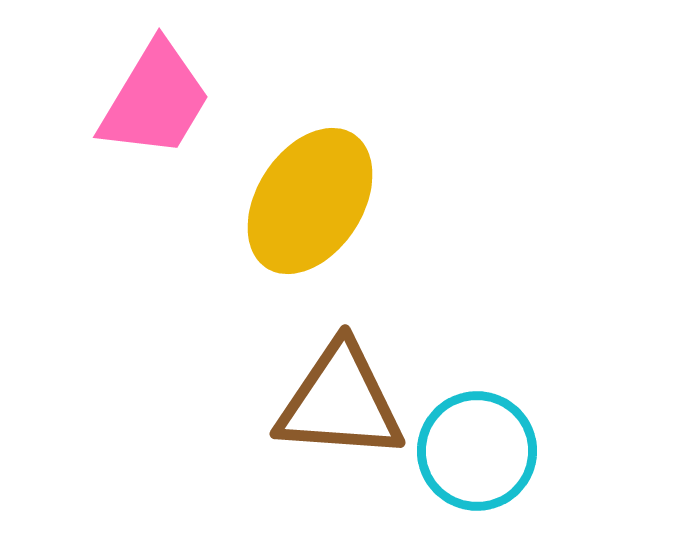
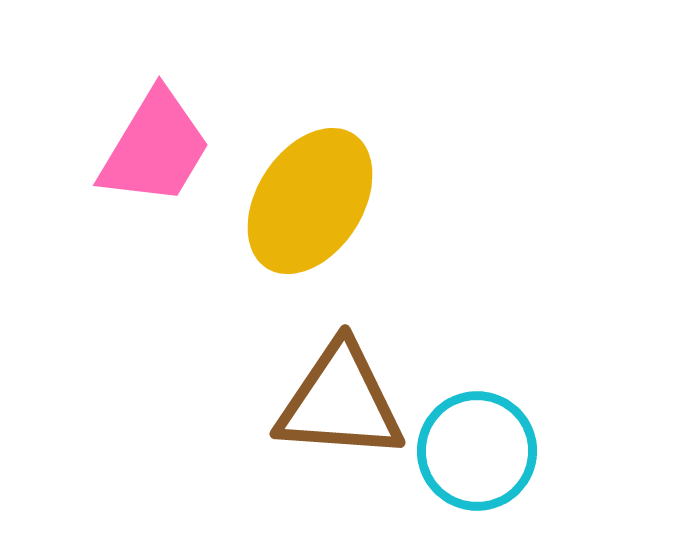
pink trapezoid: moved 48 px down
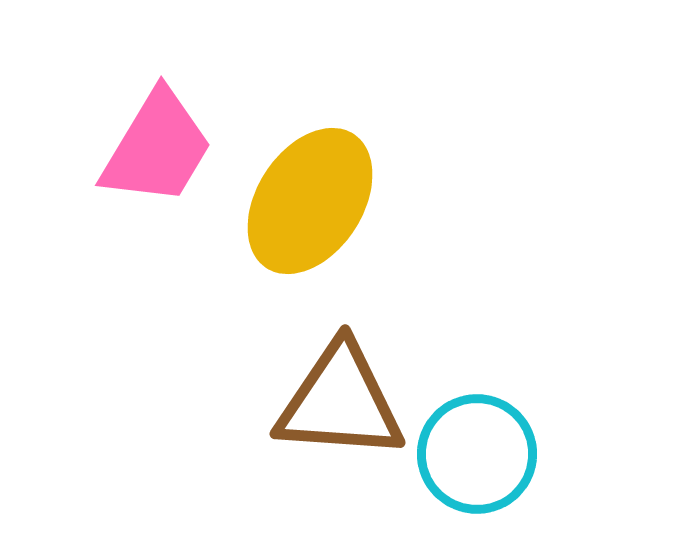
pink trapezoid: moved 2 px right
cyan circle: moved 3 px down
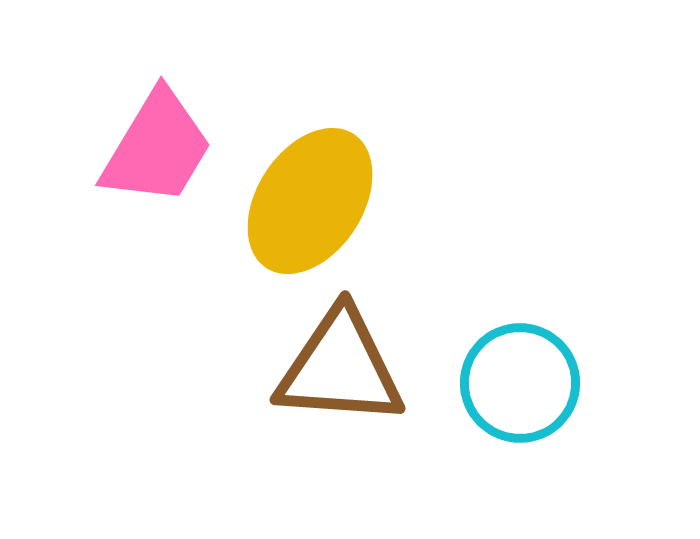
brown triangle: moved 34 px up
cyan circle: moved 43 px right, 71 px up
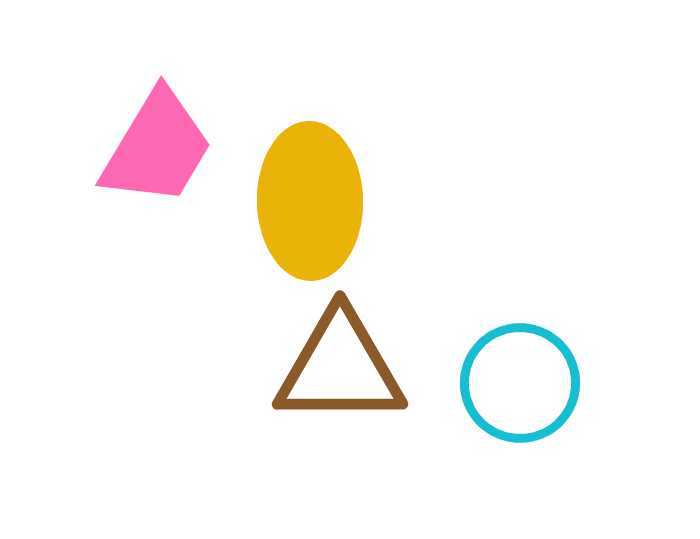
yellow ellipse: rotated 34 degrees counterclockwise
brown triangle: rotated 4 degrees counterclockwise
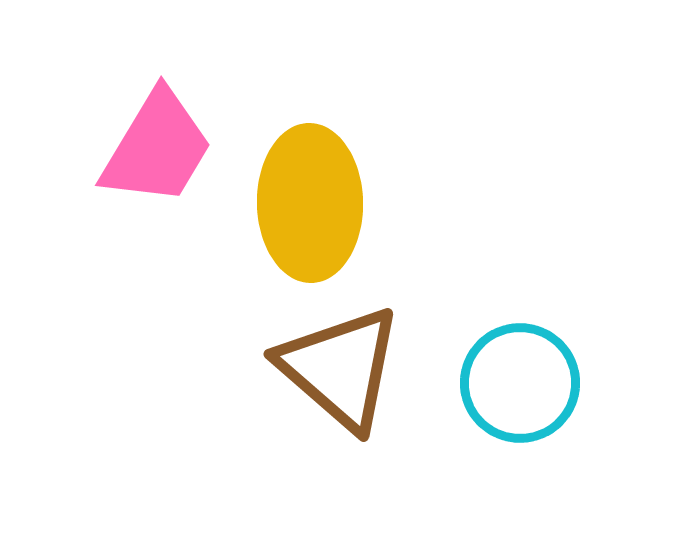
yellow ellipse: moved 2 px down
brown triangle: rotated 41 degrees clockwise
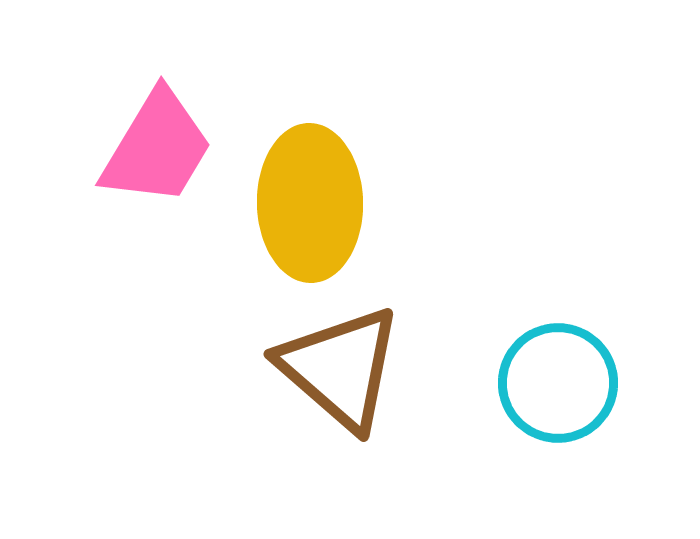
cyan circle: moved 38 px right
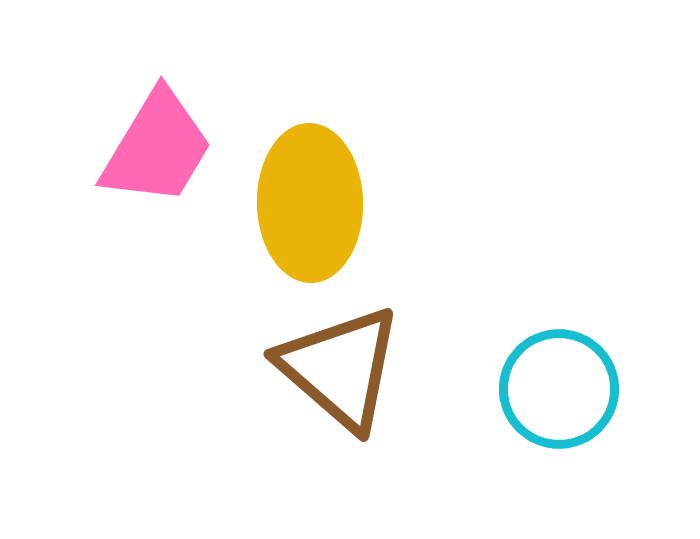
cyan circle: moved 1 px right, 6 px down
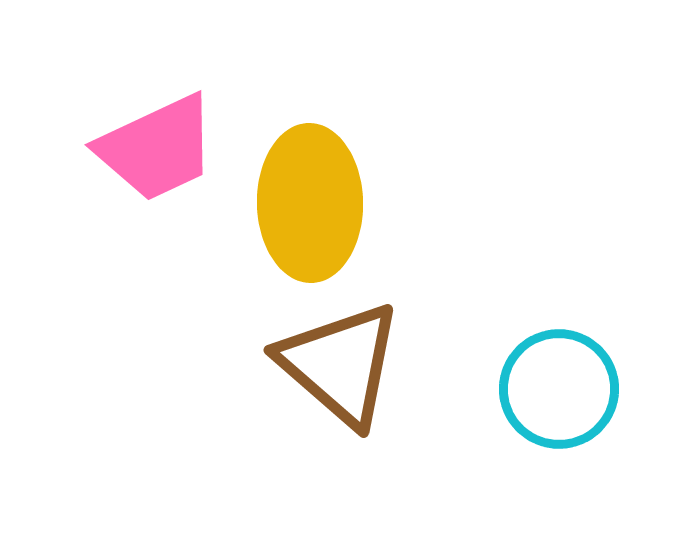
pink trapezoid: rotated 34 degrees clockwise
brown triangle: moved 4 px up
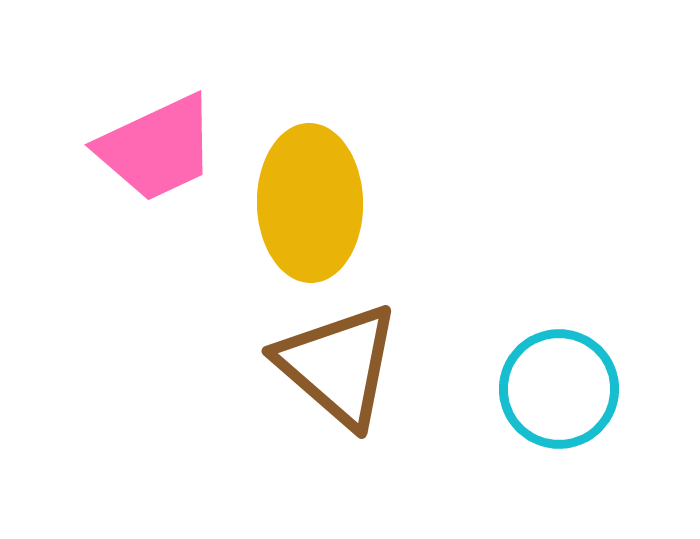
brown triangle: moved 2 px left, 1 px down
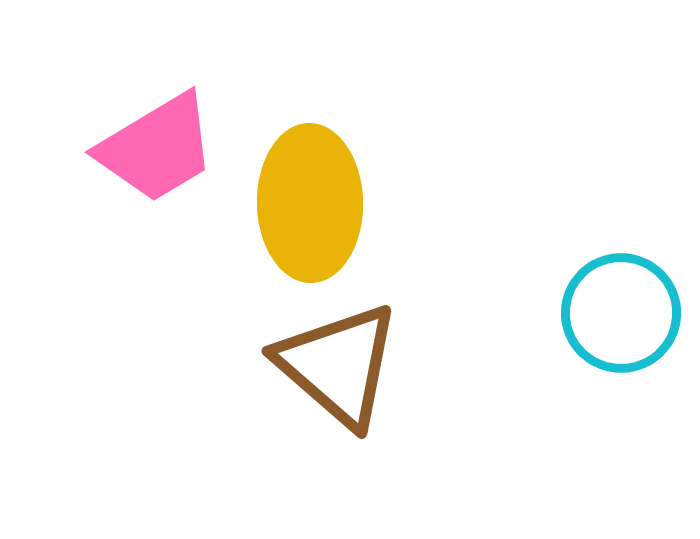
pink trapezoid: rotated 6 degrees counterclockwise
cyan circle: moved 62 px right, 76 px up
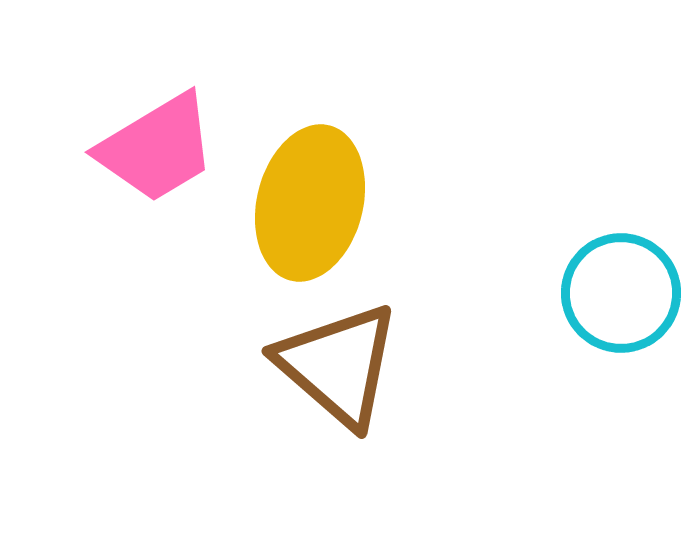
yellow ellipse: rotated 15 degrees clockwise
cyan circle: moved 20 px up
